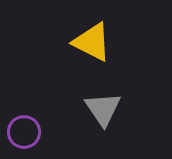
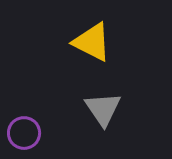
purple circle: moved 1 px down
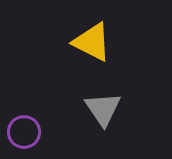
purple circle: moved 1 px up
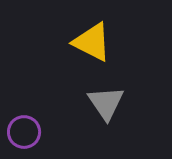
gray triangle: moved 3 px right, 6 px up
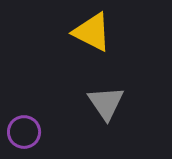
yellow triangle: moved 10 px up
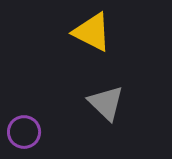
gray triangle: rotated 12 degrees counterclockwise
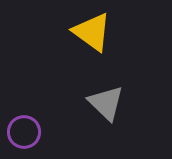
yellow triangle: rotated 9 degrees clockwise
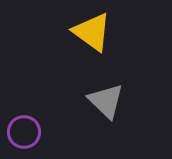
gray triangle: moved 2 px up
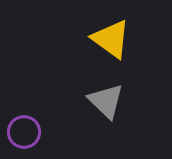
yellow triangle: moved 19 px right, 7 px down
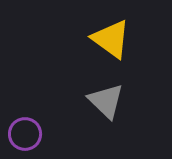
purple circle: moved 1 px right, 2 px down
